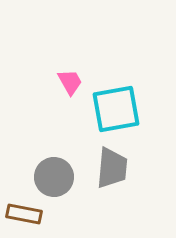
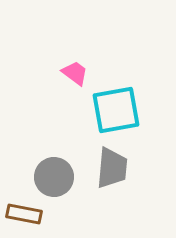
pink trapezoid: moved 5 px right, 9 px up; rotated 24 degrees counterclockwise
cyan square: moved 1 px down
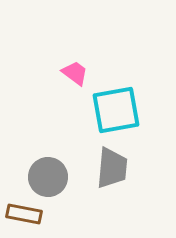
gray circle: moved 6 px left
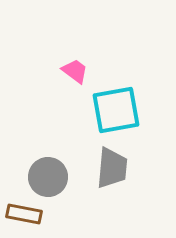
pink trapezoid: moved 2 px up
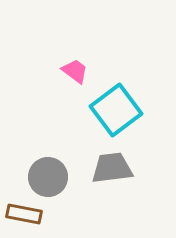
cyan square: rotated 27 degrees counterclockwise
gray trapezoid: rotated 102 degrees counterclockwise
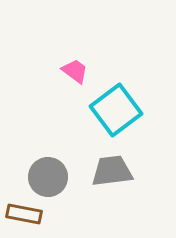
gray trapezoid: moved 3 px down
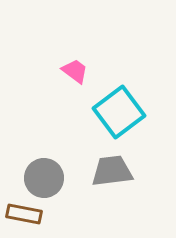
cyan square: moved 3 px right, 2 px down
gray circle: moved 4 px left, 1 px down
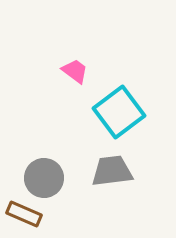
brown rectangle: rotated 12 degrees clockwise
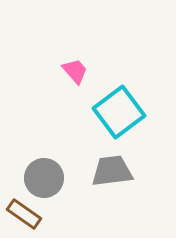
pink trapezoid: rotated 12 degrees clockwise
brown rectangle: rotated 12 degrees clockwise
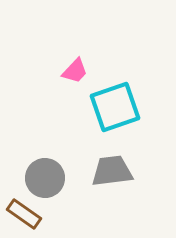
pink trapezoid: rotated 84 degrees clockwise
cyan square: moved 4 px left, 5 px up; rotated 18 degrees clockwise
gray circle: moved 1 px right
